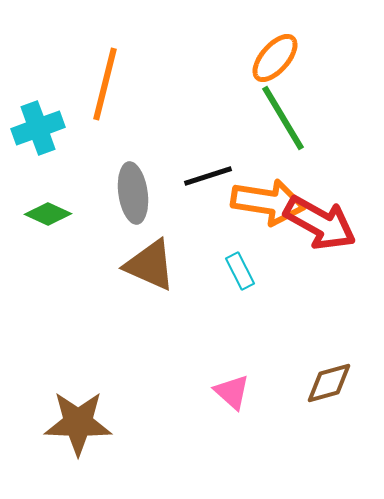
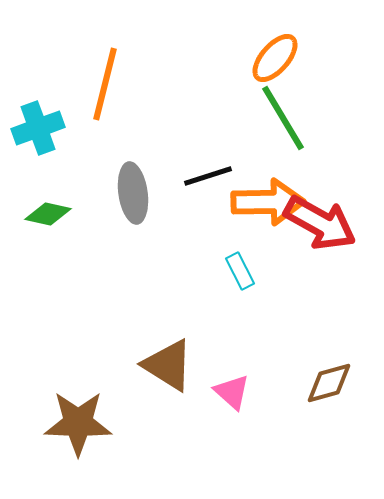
orange arrow: rotated 10 degrees counterclockwise
green diamond: rotated 12 degrees counterclockwise
brown triangle: moved 18 px right, 100 px down; rotated 8 degrees clockwise
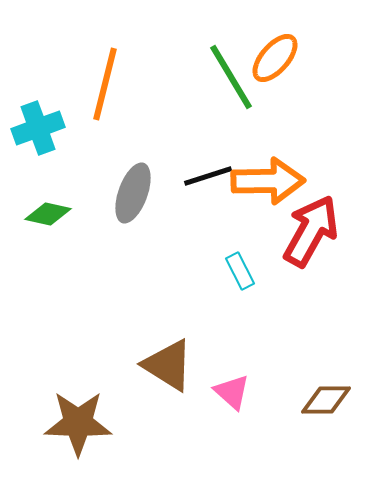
green line: moved 52 px left, 41 px up
gray ellipse: rotated 28 degrees clockwise
orange arrow: moved 21 px up
red arrow: moved 9 px left, 8 px down; rotated 90 degrees counterclockwise
brown diamond: moved 3 px left, 17 px down; rotated 15 degrees clockwise
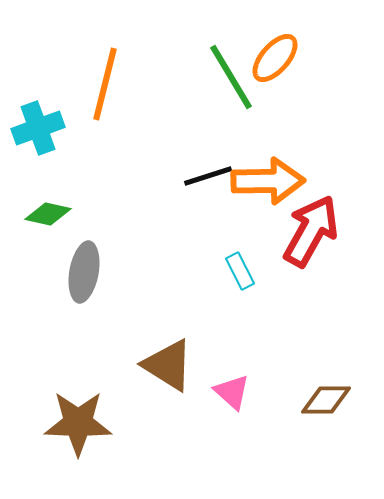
gray ellipse: moved 49 px left, 79 px down; rotated 10 degrees counterclockwise
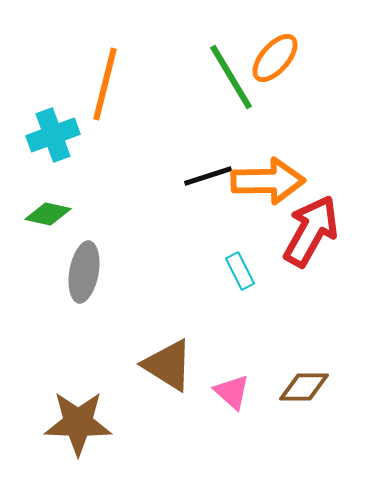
cyan cross: moved 15 px right, 7 px down
brown diamond: moved 22 px left, 13 px up
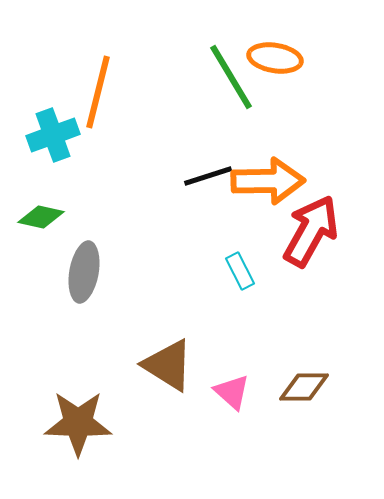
orange ellipse: rotated 58 degrees clockwise
orange line: moved 7 px left, 8 px down
green diamond: moved 7 px left, 3 px down
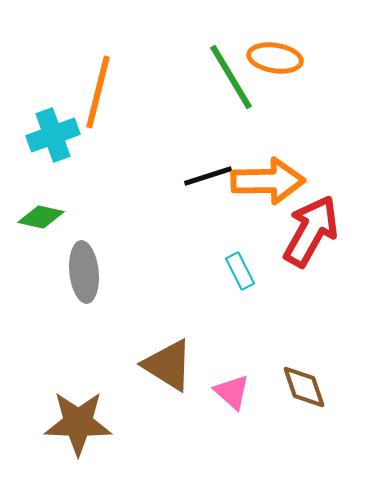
gray ellipse: rotated 16 degrees counterclockwise
brown diamond: rotated 72 degrees clockwise
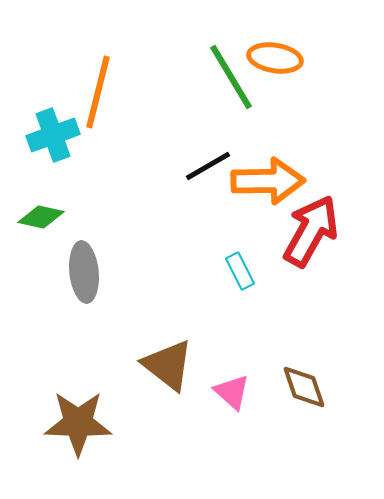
black line: moved 10 px up; rotated 12 degrees counterclockwise
brown triangle: rotated 6 degrees clockwise
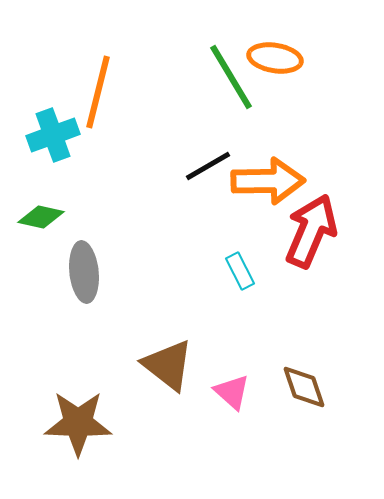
red arrow: rotated 6 degrees counterclockwise
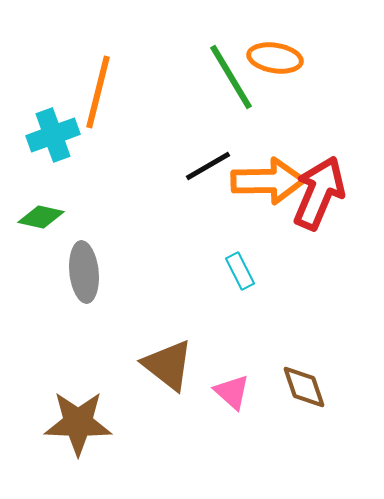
red arrow: moved 8 px right, 38 px up
